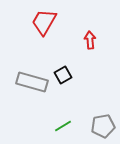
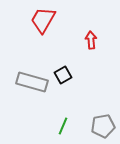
red trapezoid: moved 1 px left, 2 px up
red arrow: moved 1 px right
green line: rotated 36 degrees counterclockwise
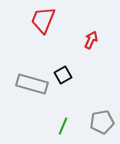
red trapezoid: rotated 8 degrees counterclockwise
red arrow: rotated 30 degrees clockwise
gray rectangle: moved 2 px down
gray pentagon: moved 1 px left, 4 px up
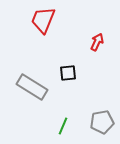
red arrow: moved 6 px right, 2 px down
black square: moved 5 px right, 2 px up; rotated 24 degrees clockwise
gray rectangle: moved 3 px down; rotated 16 degrees clockwise
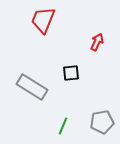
black square: moved 3 px right
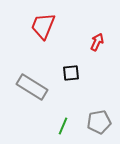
red trapezoid: moved 6 px down
gray pentagon: moved 3 px left
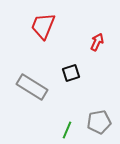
black square: rotated 12 degrees counterclockwise
green line: moved 4 px right, 4 px down
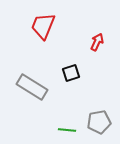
green line: rotated 72 degrees clockwise
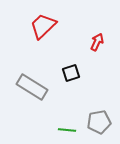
red trapezoid: rotated 24 degrees clockwise
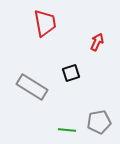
red trapezoid: moved 2 px right, 3 px up; rotated 124 degrees clockwise
